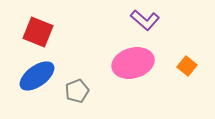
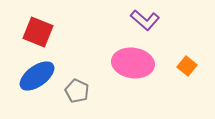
pink ellipse: rotated 24 degrees clockwise
gray pentagon: rotated 25 degrees counterclockwise
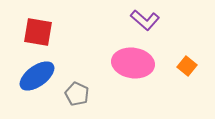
red square: rotated 12 degrees counterclockwise
gray pentagon: moved 3 px down
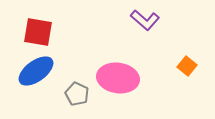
pink ellipse: moved 15 px left, 15 px down
blue ellipse: moved 1 px left, 5 px up
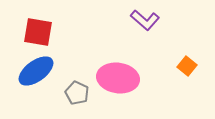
gray pentagon: moved 1 px up
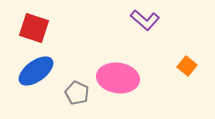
red square: moved 4 px left, 4 px up; rotated 8 degrees clockwise
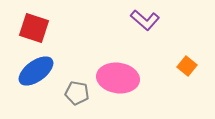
gray pentagon: rotated 15 degrees counterclockwise
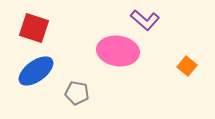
pink ellipse: moved 27 px up
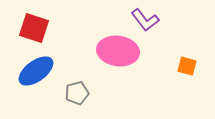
purple L-shape: rotated 12 degrees clockwise
orange square: rotated 24 degrees counterclockwise
gray pentagon: rotated 25 degrees counterclockwise
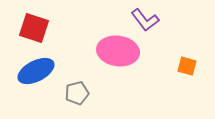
blue ellipse: rotated 9 degrees clockwise
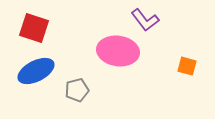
gray pentagon: moved 3 px up
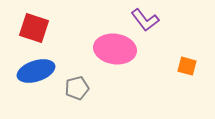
pink ellipse: moved 3 px left, 2 px up
blue ellipse: rotated 9 degrees clockwise
gray pentagon: moved 2 px up
